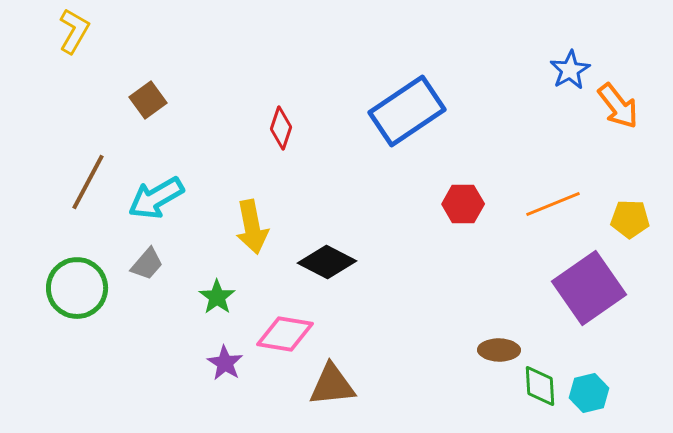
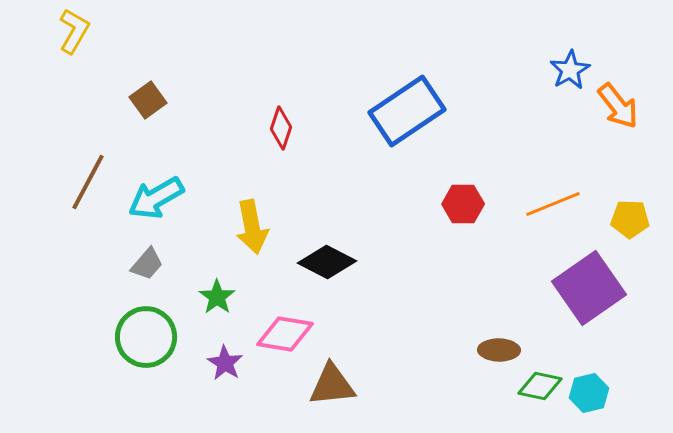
green circle: moved 69 px right, 49 px down
green diamond: rotated 75 degrees counterclockwise
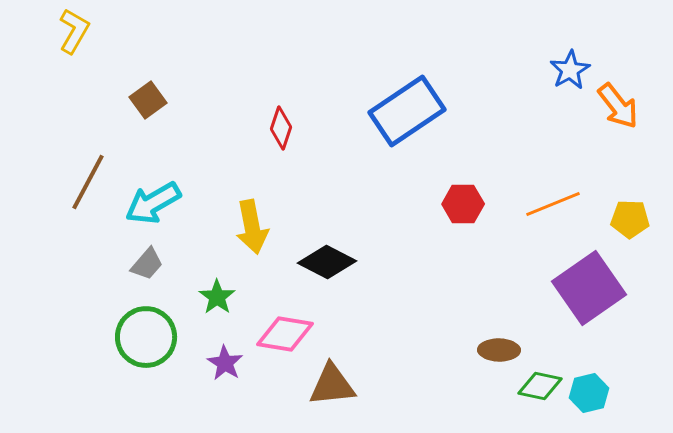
cyan arrow: moved 3 px left, 5 px down
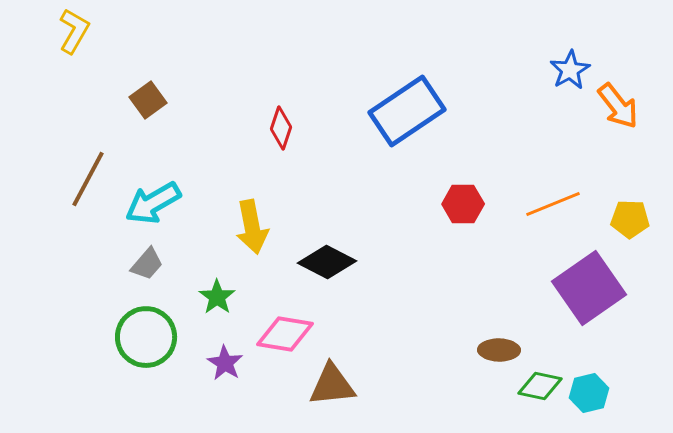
brown line: moved 3 px up
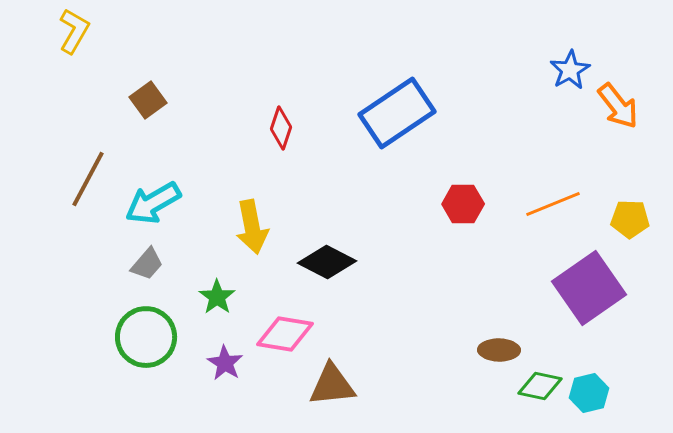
blue rectangle: moved 10 px left, 2 px down
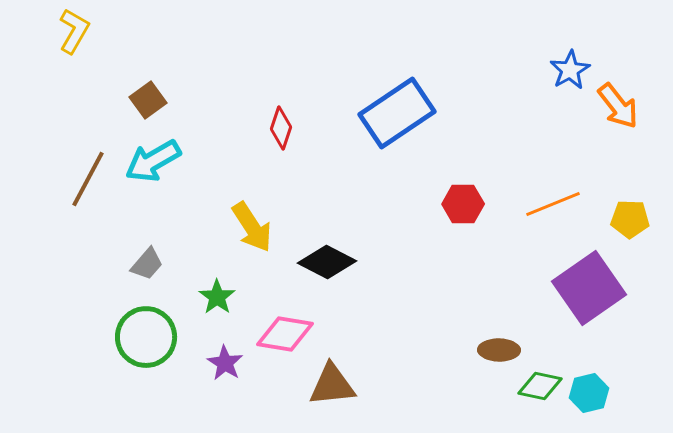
cyan arrow: moved 42 px up
yellow arrow: rotated 22 degrees counterclockwise
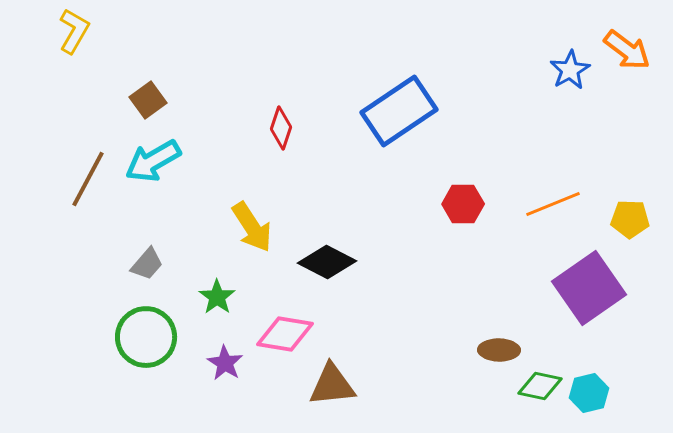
orange arrow: moved 9 px right, 56 px up; rotated 15 degrees counterclockwise
blue rectangle: moved 2 px right, 2 px up
